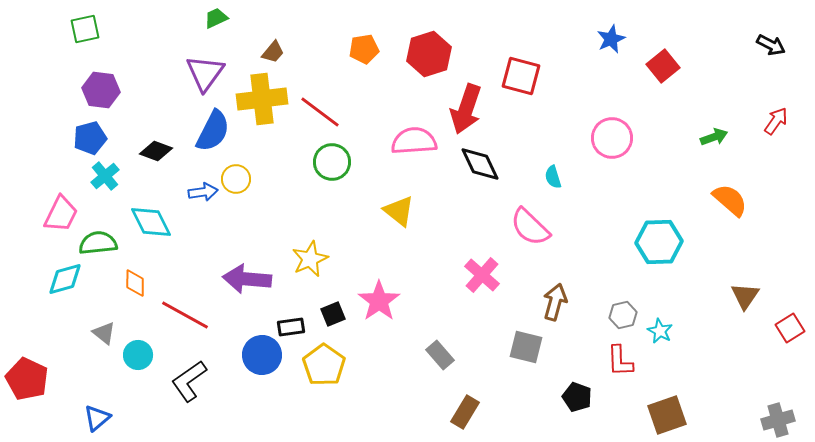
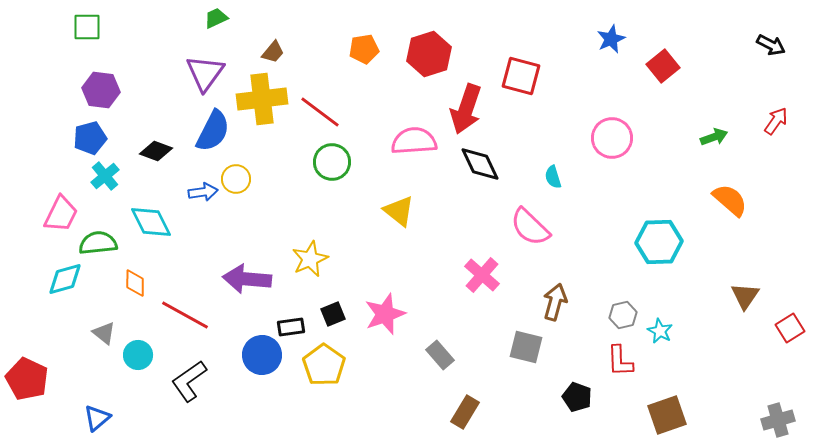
green square at (85, 29): moved 2 px right, 2 px up; rotated 12 degrees clockwise
pink star at (379, 301): moved 6 px right, 13 px down; rotated 15 degrees clockwise
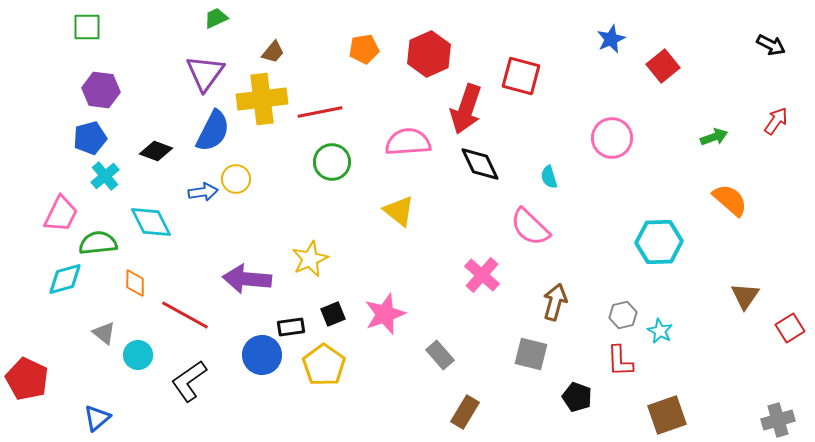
red hexagon at (429, 54): rotated 6 degrees counterclockwise
red line at (320, 112): rotated 48 degrees counterclockwise
pink semicircle at (414, 141): moved 6 px left, 1 px down
cyan semicircle at (553, 177): moved 4 px left
gray square at (526, 347): moved 5 px right, 7 px down
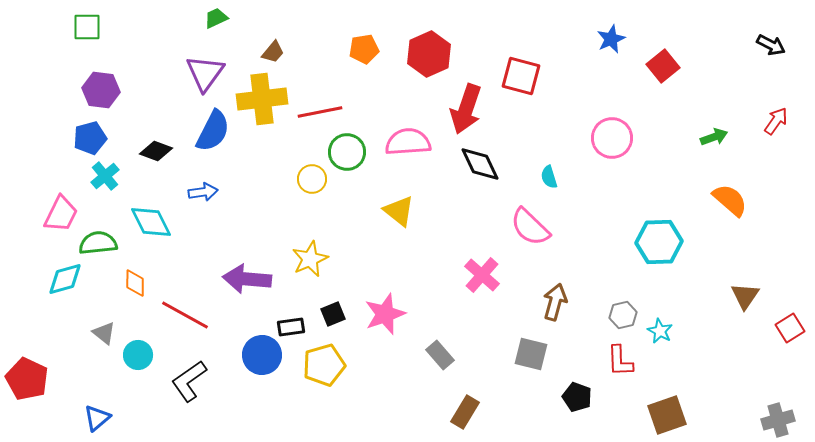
green circle at (332, 162): moved 15 px right, 10 px up
yellow circle at (236, 179): moved 76 px right
yellow pentagon at (324, 365): rotated 21 degrees clockwise
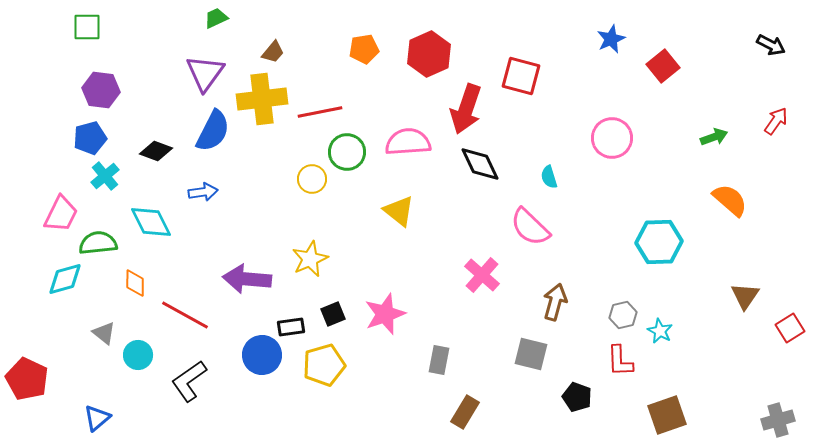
gray rectangle at (440, 355): moved 1 px left, 5 px down; rotated 52 degrees clockwise
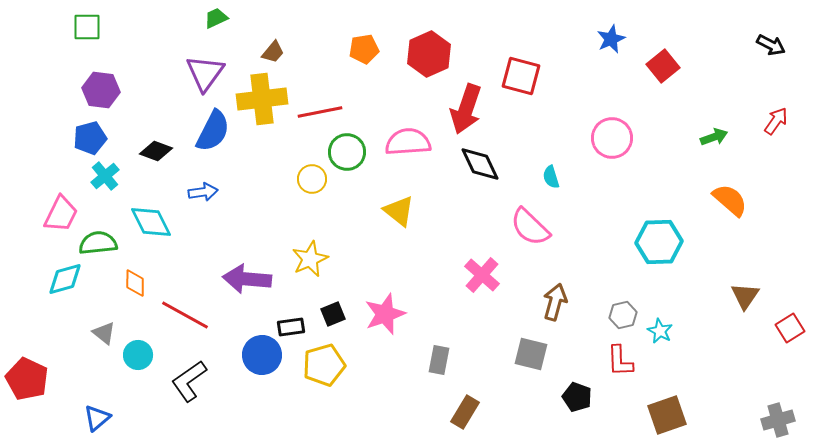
cyan semicircle at (549, 177): moved 2 px right
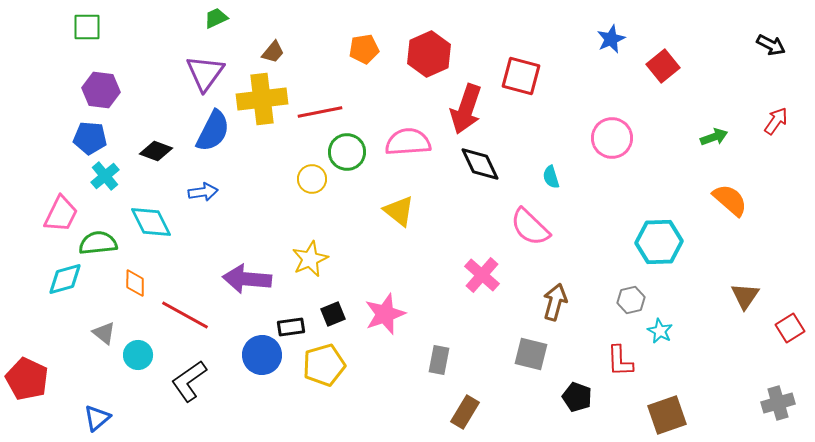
blue pentagon at (90, 138): rotated 20 degrees clockwise
gray hexagon at (623, 315): moved 8 px right, 15 px up
gray cross at (778, 420): moved 17 px up
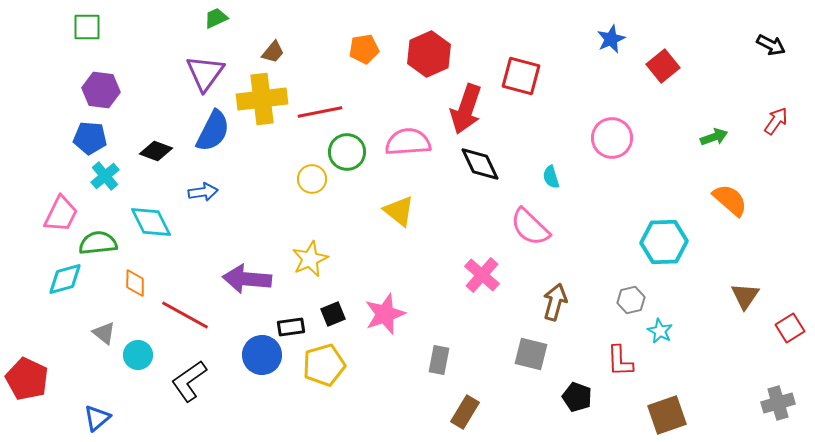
cyan hexagon at (659, 242): moved 5 px right
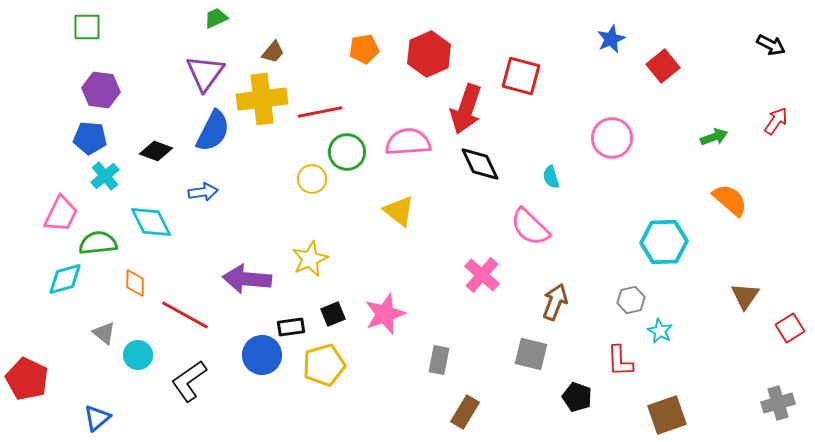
brown arrow at (555, 302): rotated 6 degrees clockwise
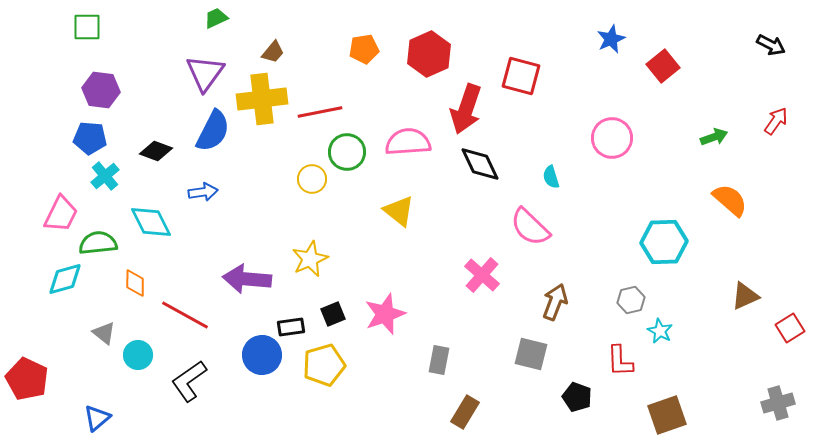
brown triangle at (745, 296): rotated 32 degrees clockwise
